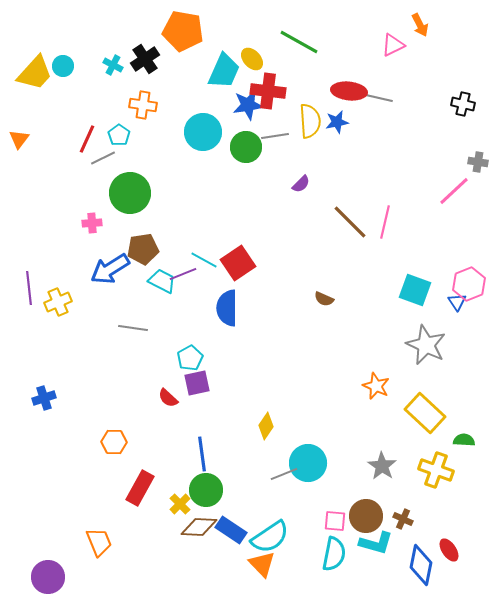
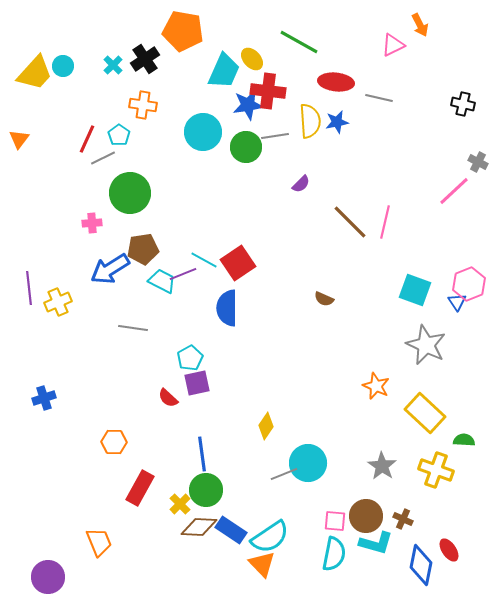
cyan cross at (113, 65): rotated 18 degrees clockwise
red ellipse at (349, 91): moved 13 px left, 9 px up
gray cross at (478, 162): rotated 18 degrees clockwise
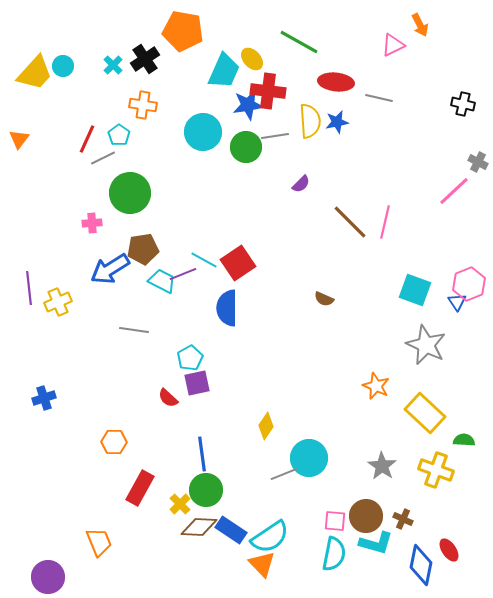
gray line at (133, 328): moved 1 px right, 2 px down
cyan circle at (308, 463): moved 1 px right, 5 px up
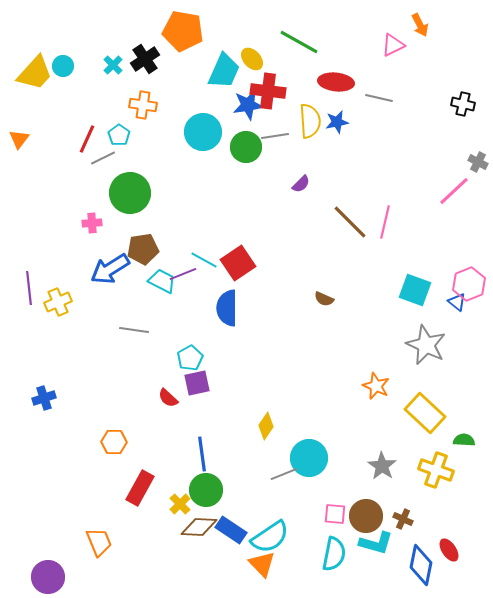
blue triangle at (457, 302): rotated 18 degrees counterclockwise
pink square at (335, 521): moved 7 px up
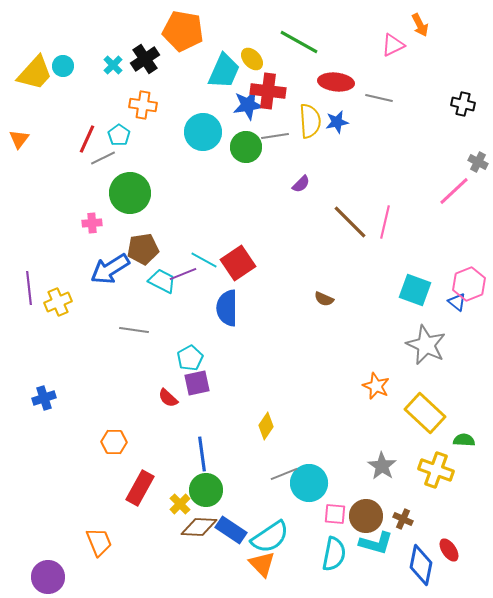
cyan circle at (309, 458): moved 25 px down
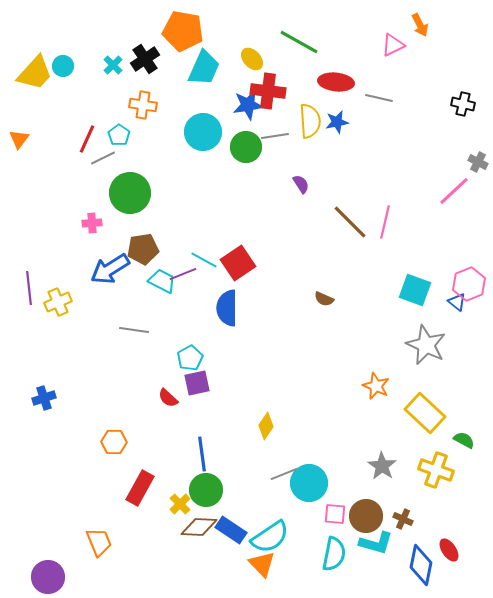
cyan trapezoid at (224, 71): moved 20 px left, 3 px up
purple semicircle at (301, 184): rotated 78 degrees counterclockwise
green semicircle at (464, 440): rotated 25 degrees clockwise
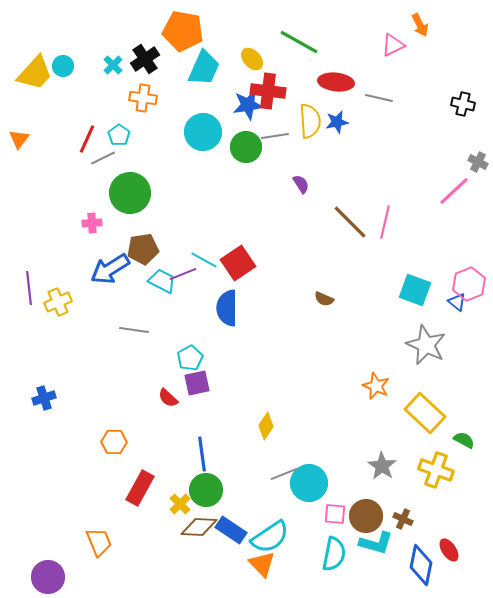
orange cross at (143, 105): moved 7 px up
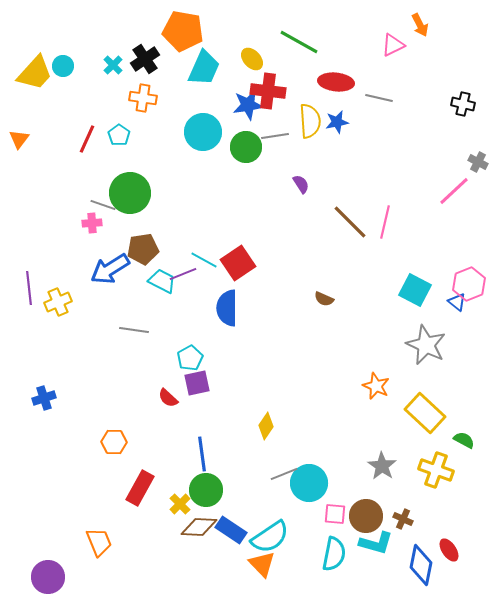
gray line at (103, 158): moved 47 px down; rotated 45 degrees clockwise
cyan square at (415, 290): rotated 8 degrees clockwise
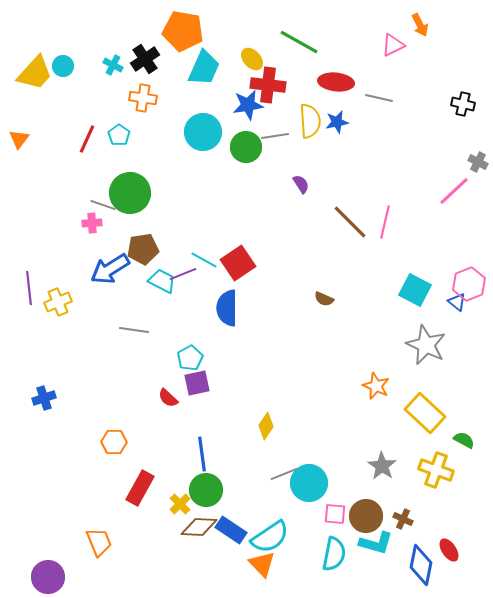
cyan cross at (113, 65): rotated 18 degrees counterclockwise
red cross at (268, 91): moved 6 px up
